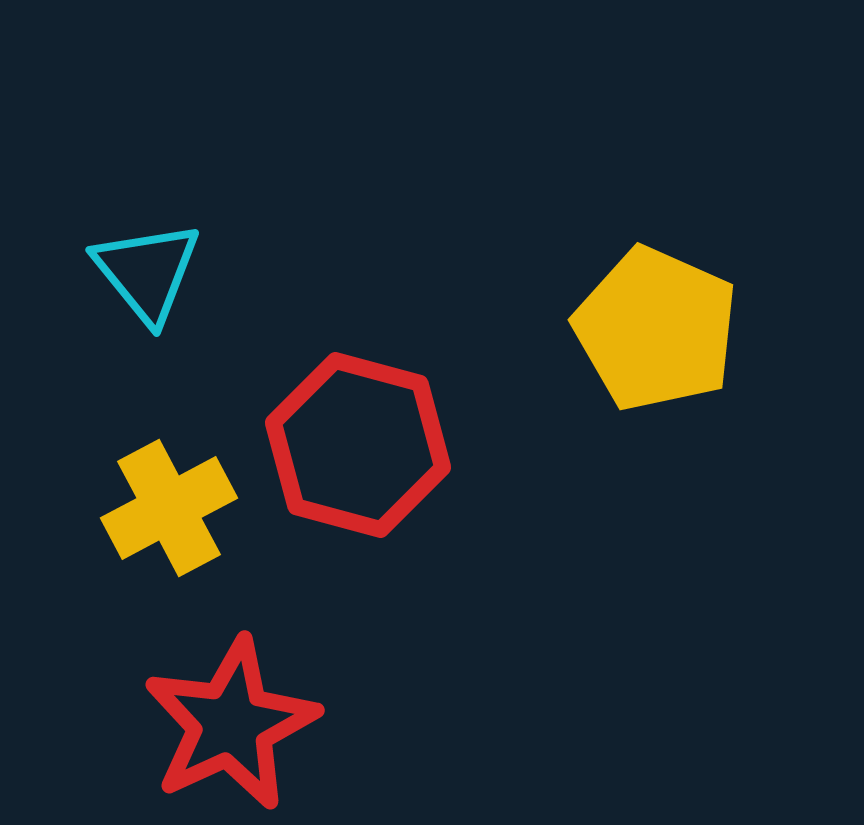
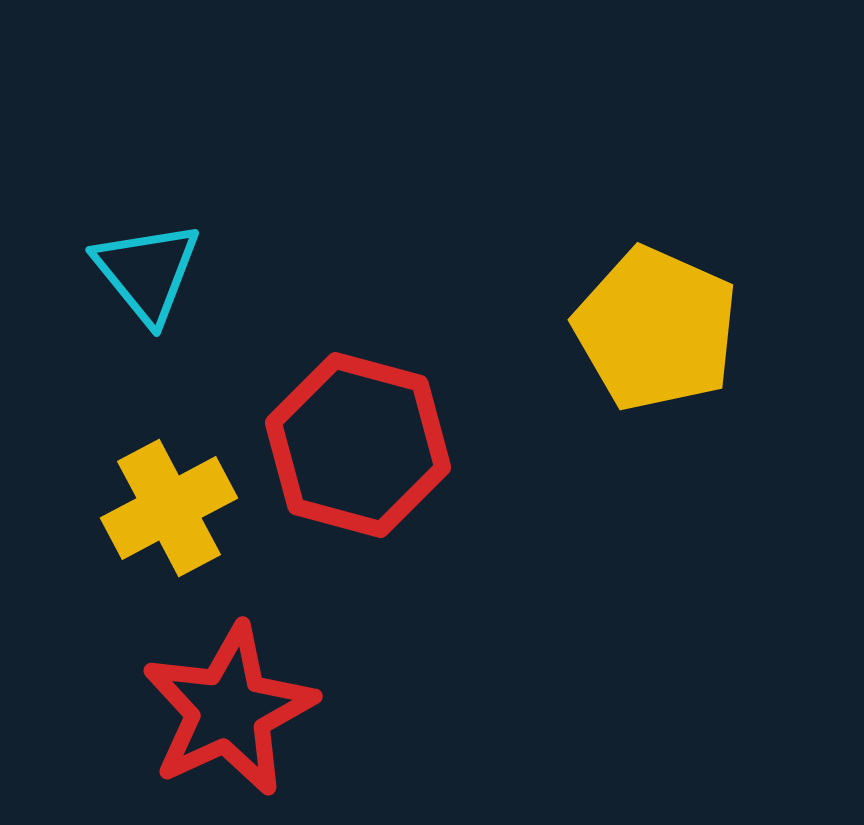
red star: moved 2 px left, 14 px up
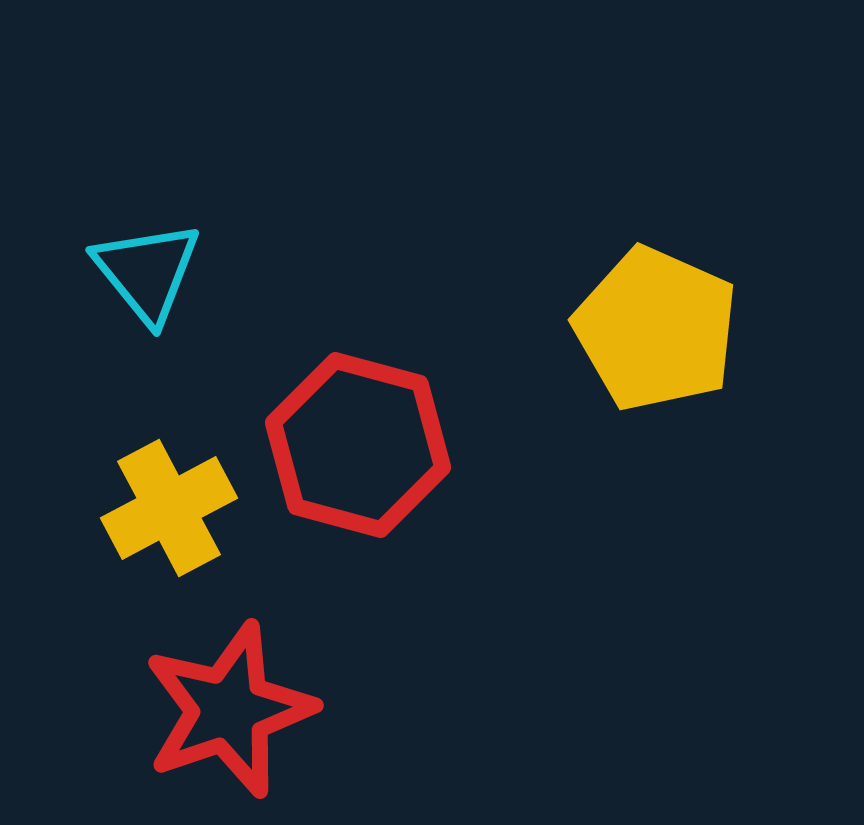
red star: rotated 6 degrees clockwise
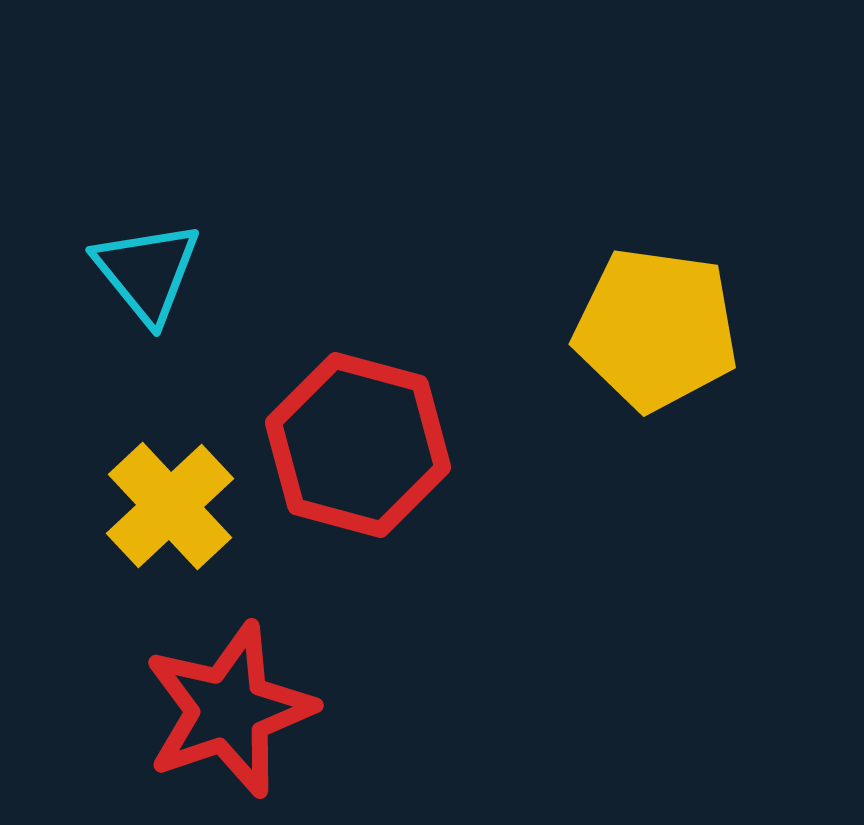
yellow pentagon: rotated 16 degrees counterclockwise
yellow cross: moved 1 px right, 2 px up; rotated 15 degrees counterclockwise
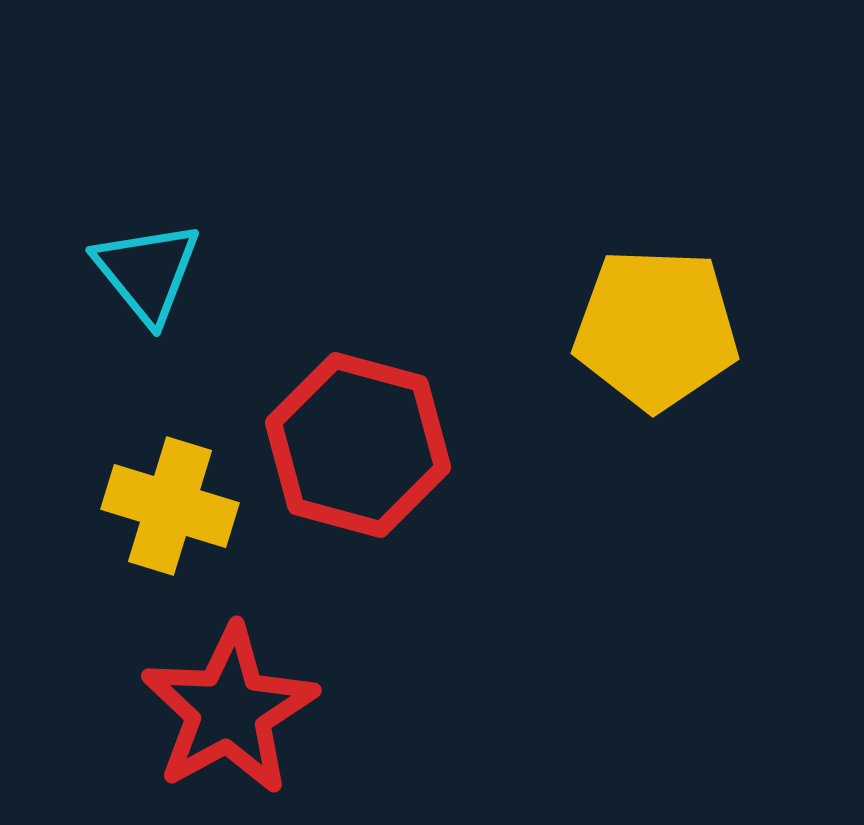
yellow pentagon: rotated 6 degrees counterclockwise
yellow cross: rotated 30 degrees counterclockwise
red star: rotated 10 degrees counterclockwise
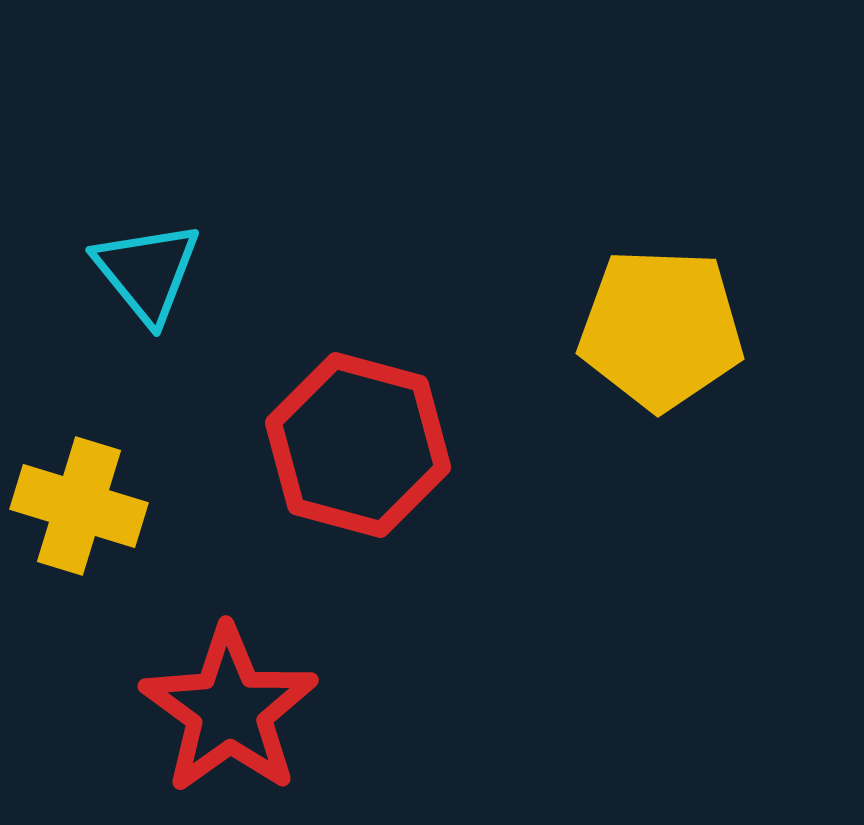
yellow pentagon: moved 5 px right
yellow cross: moved 91 px left
red star: rotated 7 degrees counterclockwise
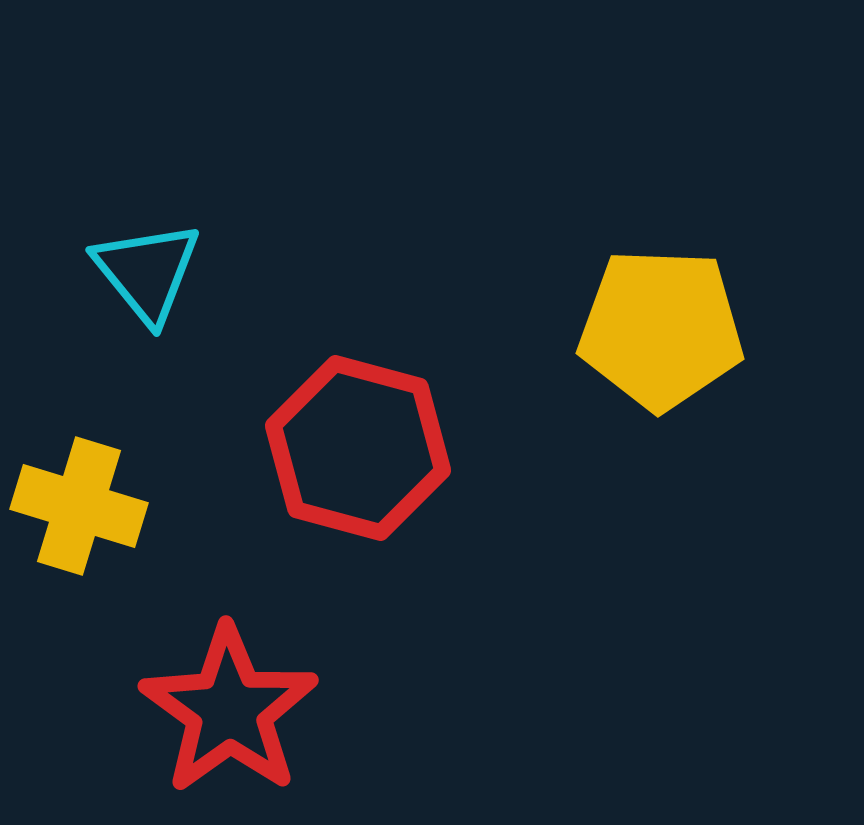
red hexagon: moved 3 px down
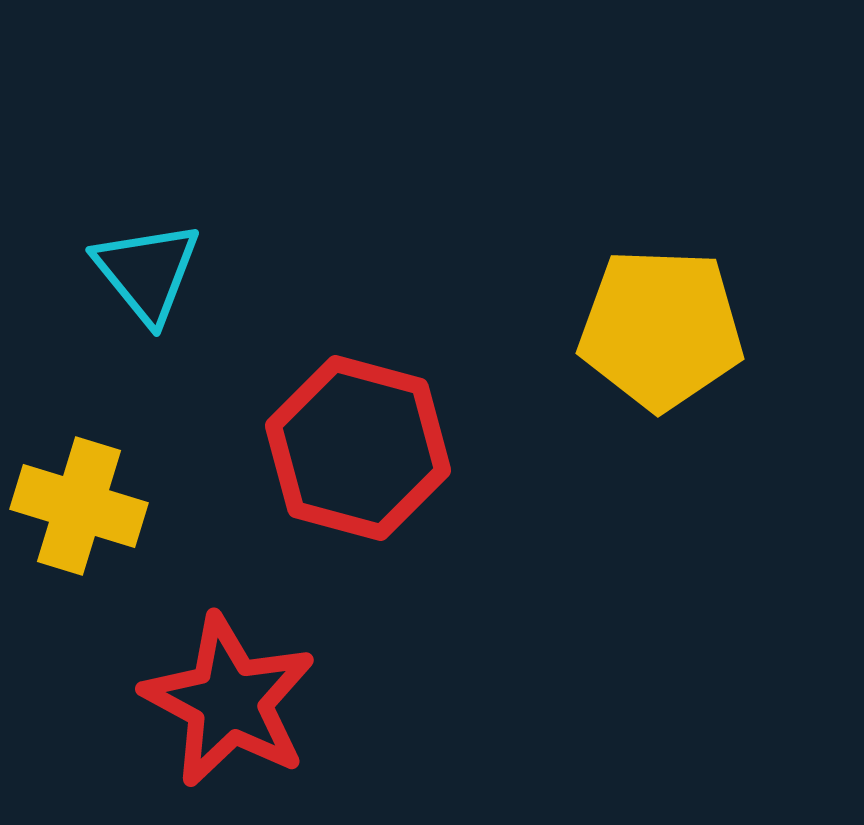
red star: moved 9 px up; rotated 8 degrees counterclockwise
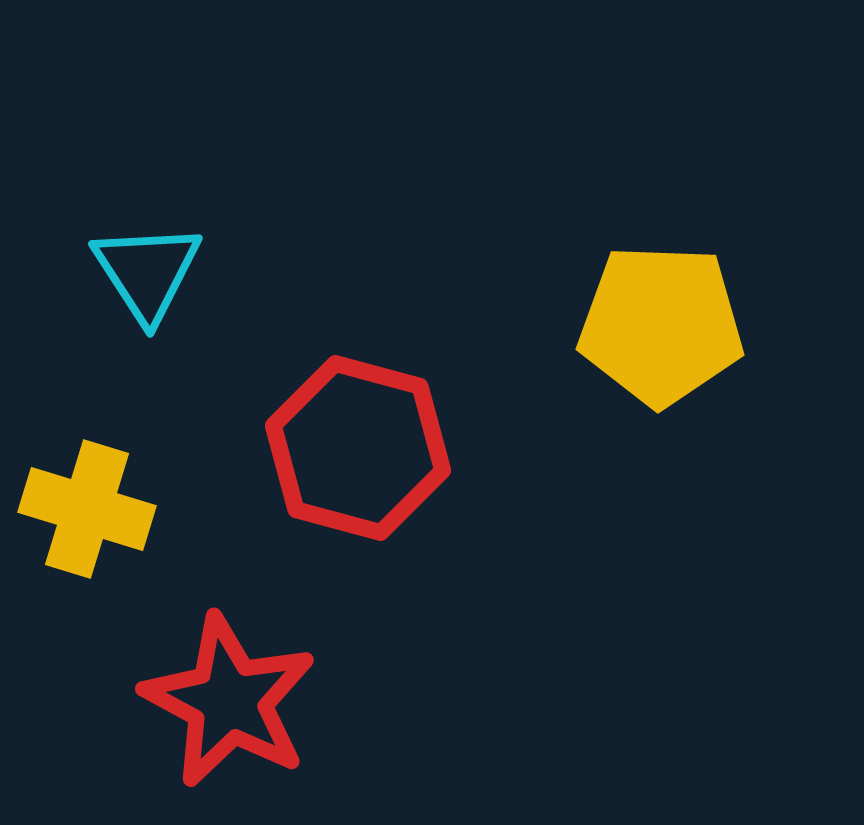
cyan triangle: rotated 6 degrees clockwise
yellow pentagon: moved 4 px up
yellow cross: moved 8 px right, 3 px down
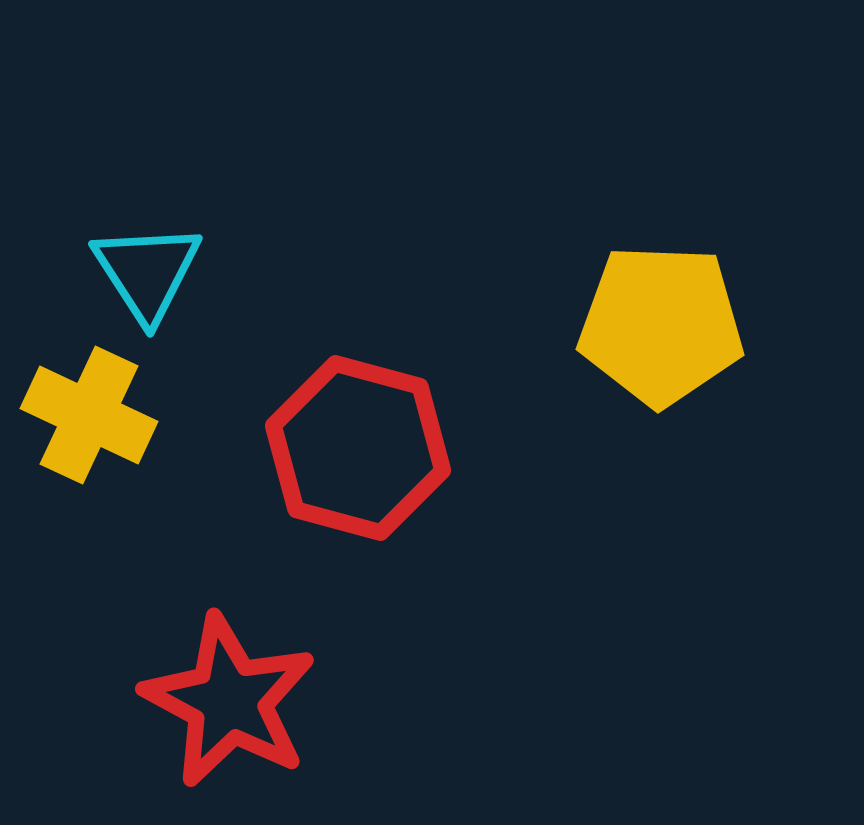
yellow cross: moved 2 px right, 94 px up; rotated 8 degrees clockwise
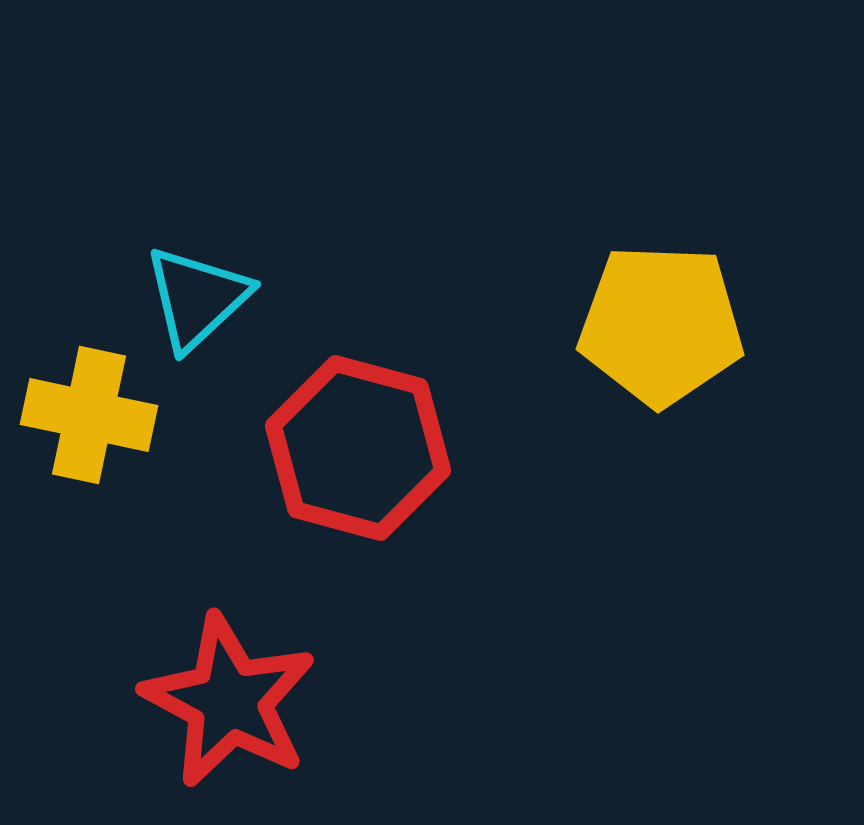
cyan triangle: moved 50 px right, 26 px down; rotated 20 degrees clockwise
yellow cross: rotated 13 degrees counterclockwise
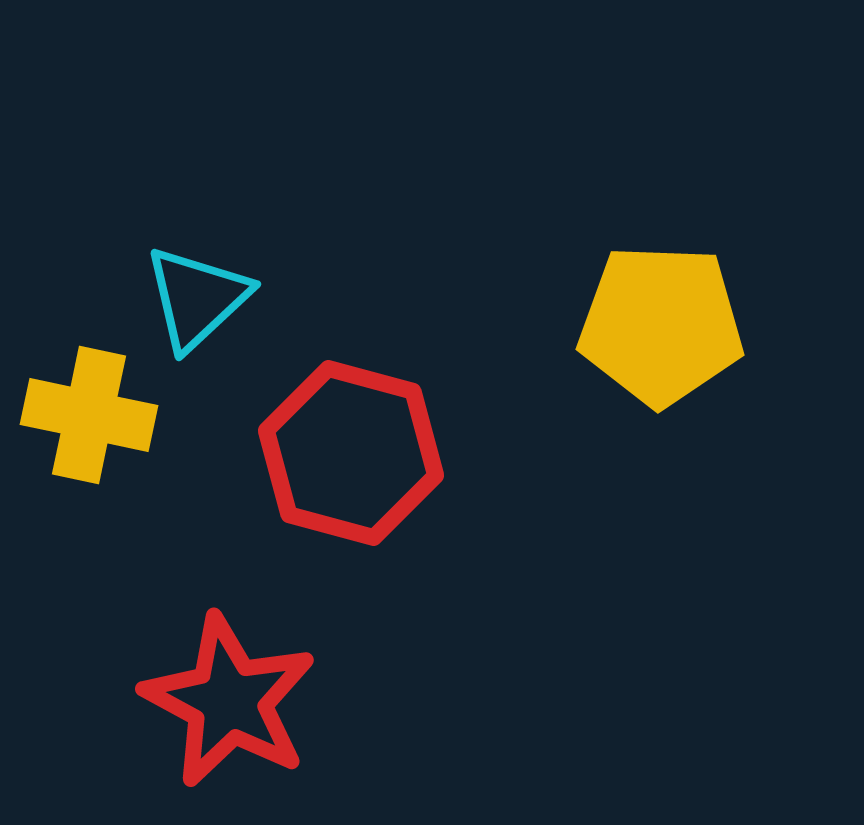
red hexagon: moved 7 px left, 5 px down
